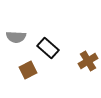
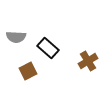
brown square: moved 1 px down
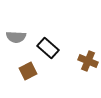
brown cross: rotated 36 degrees counterclockwise
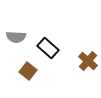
brown cross: rotated 18 degrees clockwise
brown square: rotated 24 degrees counterclockwise
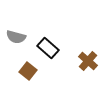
gray semicircle: rotated 12 degrees clockwise
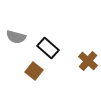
brown square: moved 6 px right
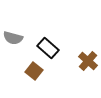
gray semicircle: moved 3 px left, 1 px down
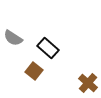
gray semicircle: rotated 18 degrees clockwise
brown cross: moved 22 px down
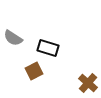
black rectangle: rotated 25 degrees counterclockwise
brown square: rotated 24 degrees clockwise
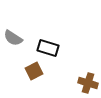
brown cross: rotated 24 degrees counterclockwise
